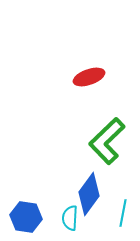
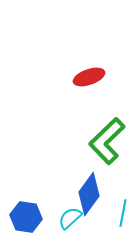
cyan semicircle: rotated 45 degrees clockwise
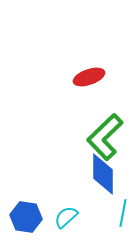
green L-shape: moved 2 px left, 4 px up
blue diamond: moved 14 px right, 20 px up; rotated 36 degrees counterclockwise
cyan semicircle: moved 4 px left, 1 px up
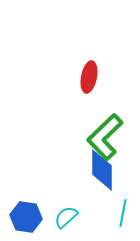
red ellipse: rotated 60 degrees counterclockwise
blue diamond: moved 1 px left, 4 px up
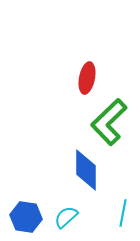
red ellipse: moved 2 px left, 1 px down
green L-shape: moved 4 px right, 15 px up
blue diamond: moved 16 px left
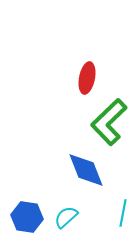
blue diamond: rotated 21 degrees counterclockwise
blue hexagon: moved 1 px right
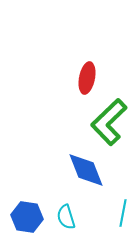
cyan semicircle: rotated 65 degrees counterclockwise
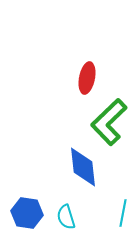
blue diamond: moved 3 px left, 3 px up; rotated 15 degrees clockwise
blue hexagon: moved 4 px up
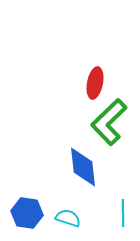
red ellipse: moved 8 px right, 5 px down
cyan line: rotated 12 degrees counterclockwise
cyan semicircle: moved 2 px right, 1 px down; rotated 125 degrees clockwise
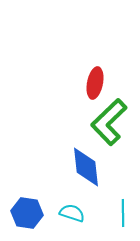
blue diamond: moved 3 px right
cyan semicircle: moved 4 px right, 5 px up
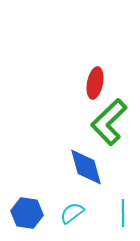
blue diamond: rotated 9 degrees counterclockwise
cyan semicircle: rotated 55 degrees counterclockwise
